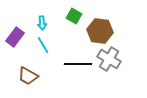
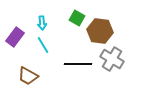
green square: moved 3 px right, 2 px down
gray cross: moved 3 px right
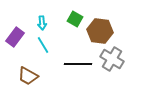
green square: moved 2 px left, 1 px down
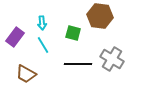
green square: moved 2 px left, 14 px down; rotated 14 degrees counterclockwise
brown hexagon: moved 15 px up
brown trapezoid: moved 2 px left, 2 px up
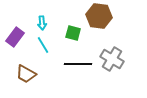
brown hexagon: moved 1 px left
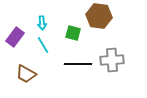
gray cross: moved 1 px down; rotated 35 degrees counterclockwise
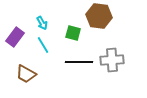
cyan arrow: rotated 24 degrees counterclockwise
black line: moved 1 px right, 2 px up
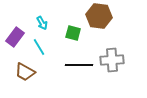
cyan line: moved 4 px left, 2 px down
black line: moved 3 px down
brown trapezoid: moved 1 px left, 2 px up
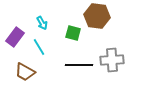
brown hexagon: moved 2 px left
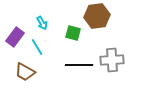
brown hexagon: rotated 15 degrees counterclockwise
cyan line: moved 2 px left
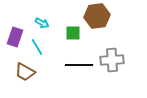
cyan arrow: rotated 32 degrees counterclockwise
green square: rotated 14 degrees counterclockwise
purple rectangle: rotated 18 degrees counterclockwise
